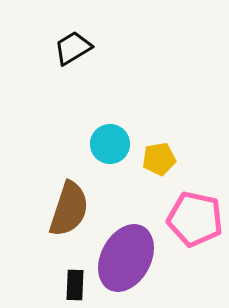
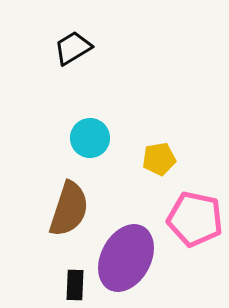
cyan circle: moved 20 px left, 6 px up
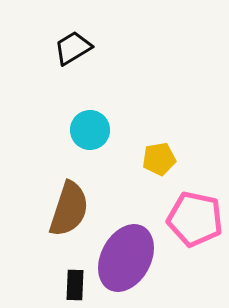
cyan circle: moved 8 px up
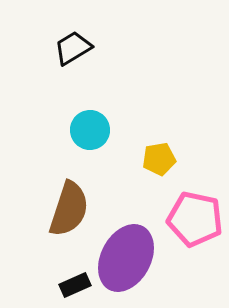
black rectangle: rotated 64 degrees clockwise
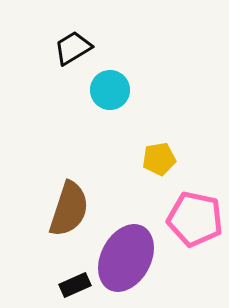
cyan circle: moved 20 px right, 40 px up
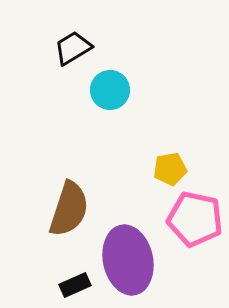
yellow pentagon: moved 11 px right, 10 px down
purple ellipse: moved 2 px right, 2 px down; rotated 40 degrees counterclockwise
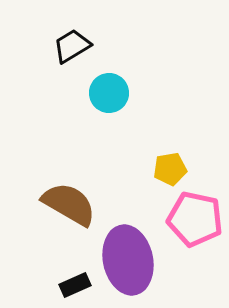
black trapezoid: moved 1 px left, 2 px up
cyan circle: moved 1 px left, 3 px down
brown semicircle: moved 5 px up; rotated 78 degrees counterclockwise
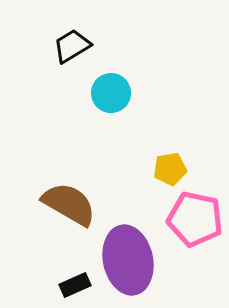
cyan circle: moved 2 px right
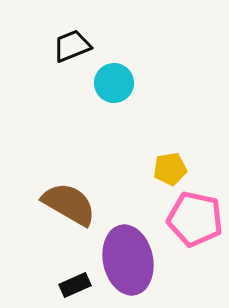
black trapezoid: rotated 9 degrees clockwise
cyan circle: moved 3 px right, 10 px up
